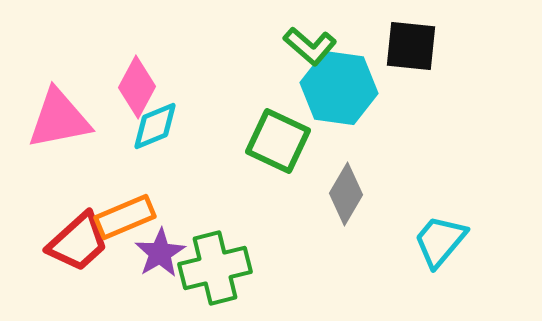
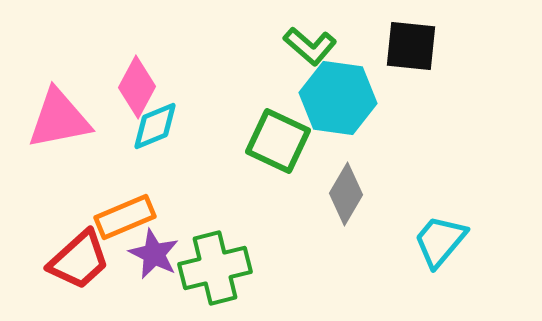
cyan hexagon: moved 1 px left, 10 px down
red trapezoid: moved 1 px right, 18 px down
purple star: moved 6 px left, 1 px down; rotated 15 degrees counterclockwise
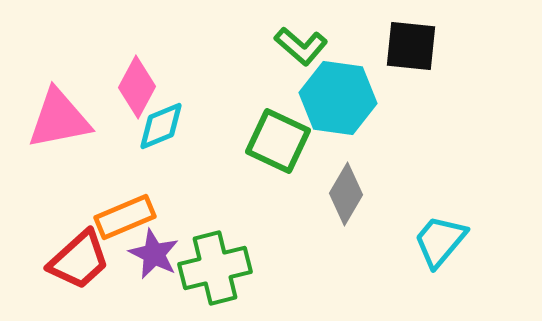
green L-shape: moved 9 px left
cyan diamond: moved 6 px right
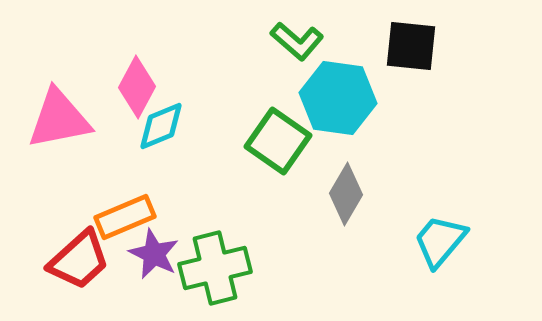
green L-shape: moved 4 px left, 5 px up
green square: rotated 10 degrees clockwise
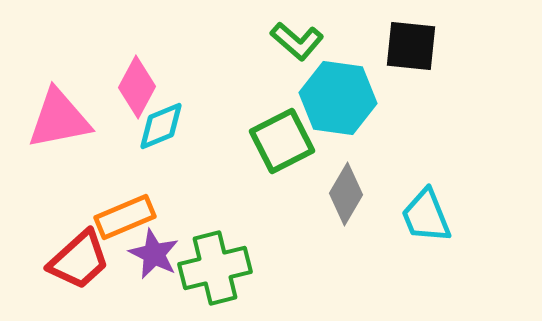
green square: moved 4 px right; rotated 28 degrees clockwise
cyan trapezoid: moved 14 px left, 25 px up; rotated 62 degrees counterclockwise
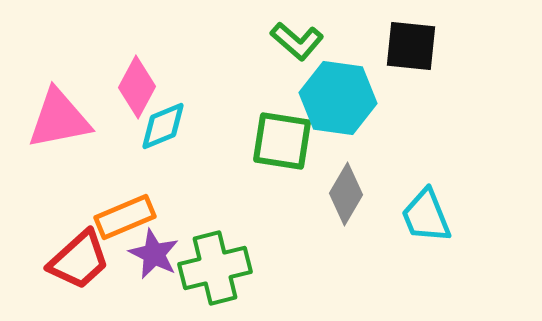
cyan diamond: moved 2 px right
green square: rotated 36 degrees clockwise
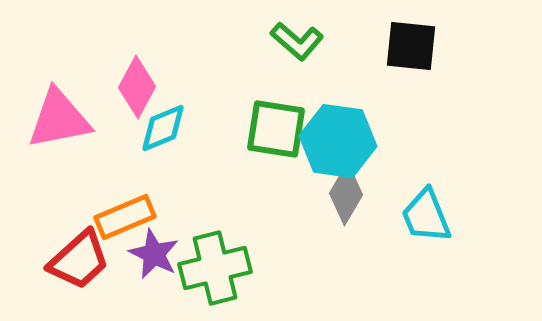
cyan hexagon: moved 43 px down
cyan diamond: moved 2 px down
green square: moved 6 px left, 12 px up
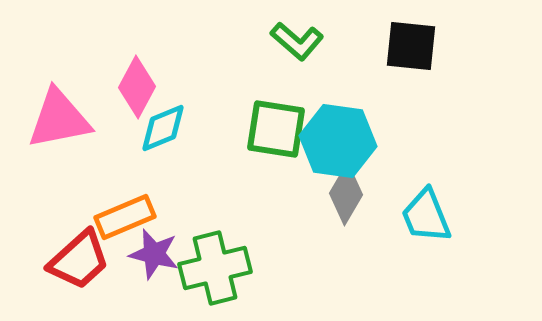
purple star: rotated 12 degrees counterclockwise
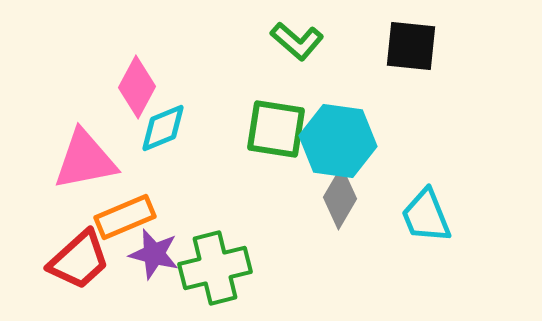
pink triangle: moved 26 px right, 41 px down
gray diamond: moved 6 px left, 4 px down
